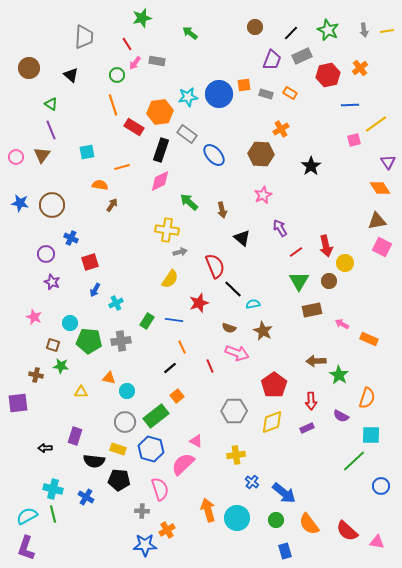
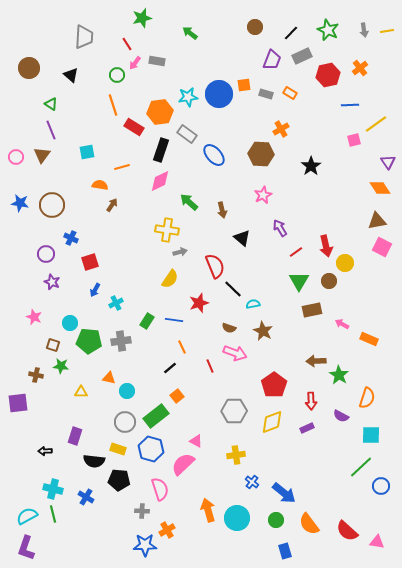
pink arrow at (237, 353): moved 2 px left
black arrow at (45, 448): moved 3 px down
green line at (354, 461): moved 7 px right, 6 px down
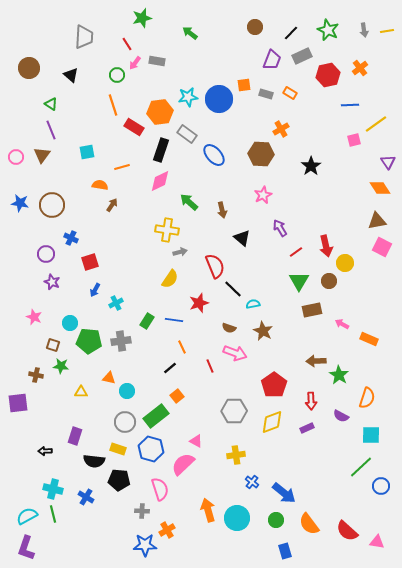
blue circle at (219, 94): moved 5 px down
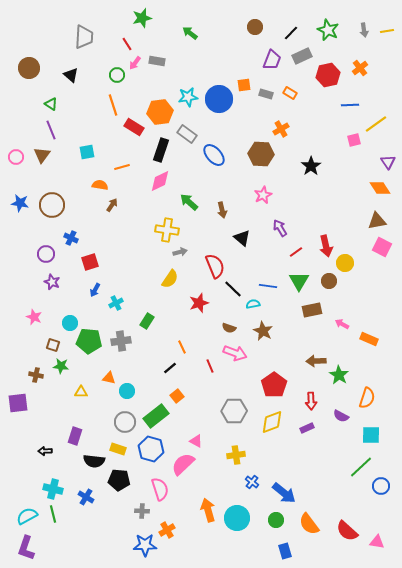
blue line at (174, 320): moved 94 px right, 34 px up
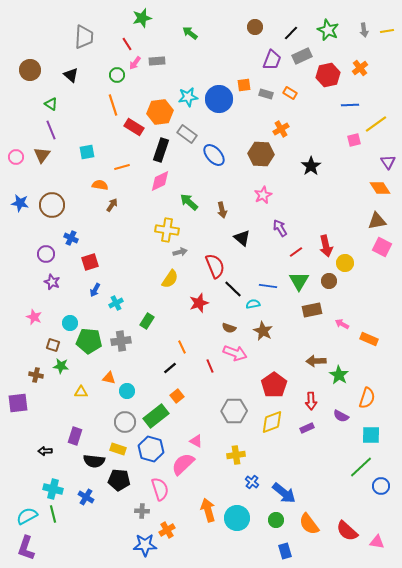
gray rectangle at (157, 61): rotated 14 degrees counterclockwise
brown circle at (29, 68): moved 1 px right, 2 px down
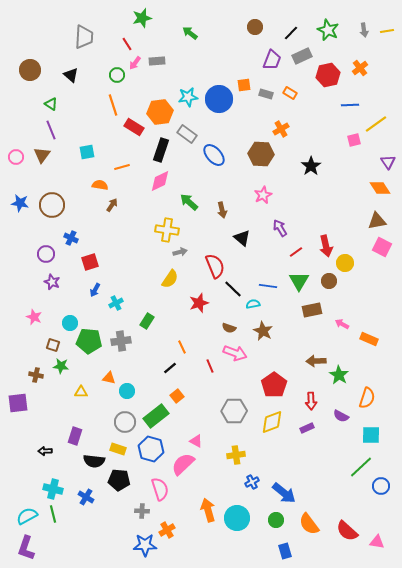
blue cross at (252, 482): rotated 24 degrees clockwise
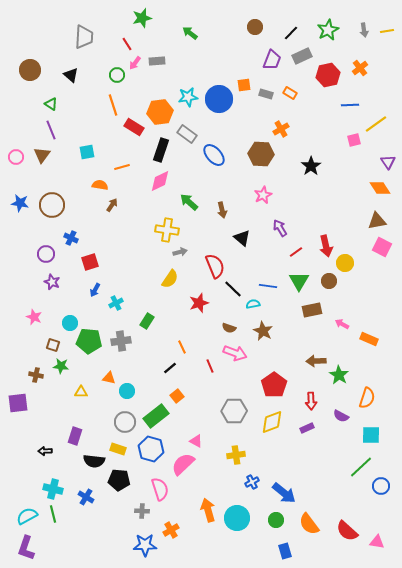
green star at (328, 30): rotated 20 degrees clockwise
orange cross at (167, 530): moved 4 px right
